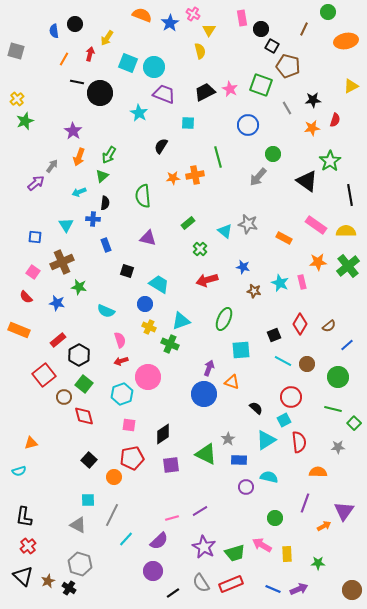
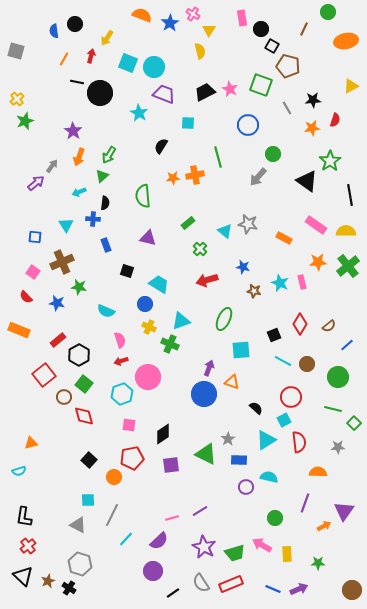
red arrow at (90, 54): moved 1 px right, 2 px down
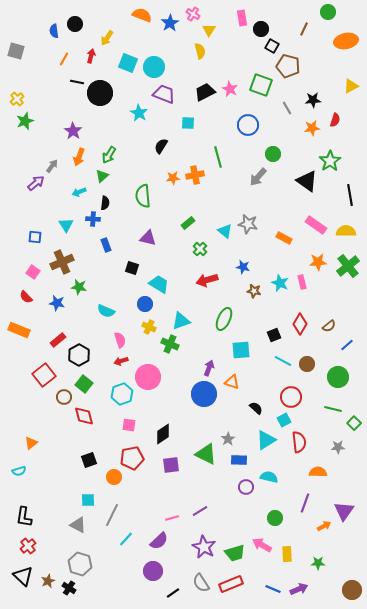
black square at (127, 271): moved 5 px right, 3 px up
orange triangle at (31, 443): rotated 24 degrees counterclockwise
black square at (89, 460): rotated 28 degrees clockwise
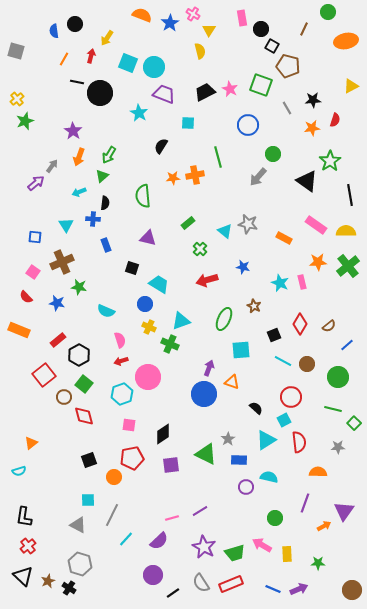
brown star at (254, 291): moved 15 px down; rotated 16 degrees clockwise
purple circle at (153, 571): moved 4 px down
